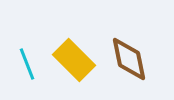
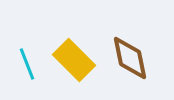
brown diamond: moved 1 px right, 1 px up
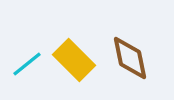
cyan line: rotated 72 degrees clockwise
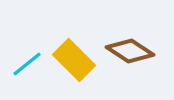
brown diamond: moved 7 px up; rotated 45 degrees counterclockwise
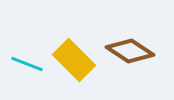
cyan line: rotated 60 degrees clockwise
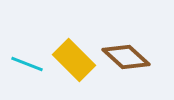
brown diamond: moved 4 px left, 6 px down; rotated 9 degrees clockwise
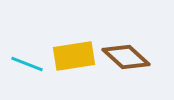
yellow rectangle: moved 4 px up; rotated 54 degrees counterclockwise
